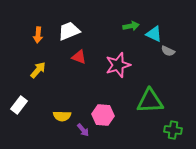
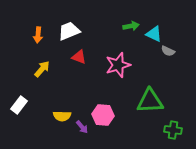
yellow arrow: moved 4 px right, 1 px up
purple arrow: moved 1 px left, 3 px up
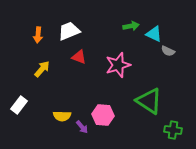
green triangle: moved 1 px left; rotated 36 degrees clockwise
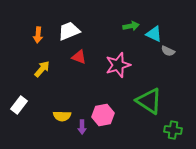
pink hexagon: rotated 15 degrees counterclockwise
purple arrow: rotated 40 degrees clockwise
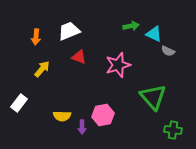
orange arrow: moved 2 px left, 2 px down
green triangle: moved 4 px right, 4 px up; rotated 16 degrees clockwise
white rectangle: moved 2 px up
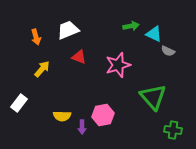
white trapezoid: moved 1 px left, 1 px up
orange arrow: rotated 21 degrees counterclockwise
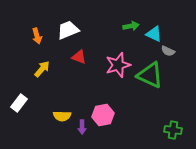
orange arrow: moved 1 px right, 1 px up
green triangle: moved 3 px left, 22 px up; rotated 24 degrees counterclockwise
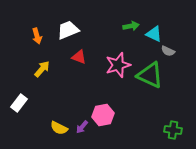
yellow semicircle: moved 3 px left, 12 px down; rotated 24 degrees clockwise
purple arrow: rotated 40 degrees clockwise
